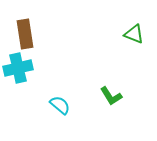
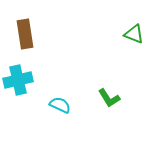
cyan cross: moved 12 px down
green L-shape: moved 2 px left, 2 px down
cyan semicircle: rotated 15 degrees counterclockwise
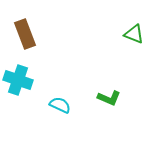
brown rectangle: rotated 12 degrees counterclockwise
cyan cross: rotated 32 degrees clockwise
green L-shape: rotated 35 degrees counterclockwise
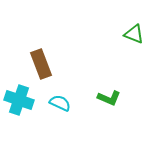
brown rectangle: moved 16 px right, 30 px down
cyan cross: moved 1 px right, 20 px down
cyan semicircle: moved 2 px up
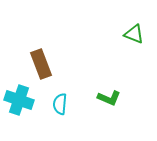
cyan semicircle: moved 1 px down; rotated 110 degrees counterclockwise
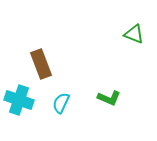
cyan semicircle: moved 1 px right, 1 px up; rotated 20 degrees clockwise
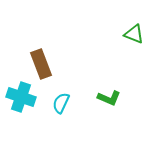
cyan cross: moved 2 px right, 3 px up
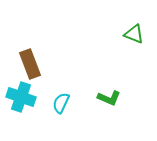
brown rectangle: moved 11 px left
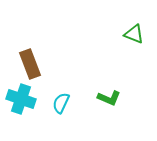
cyan cross: moved 2 px down
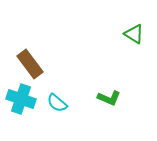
green triangle: rotated 10 degrees clockwise
brown rectangle: rotated 16 degrees counterclockwise
cyan semicircle: moved 4 px left; rotated 75 degrees counterclockwise
